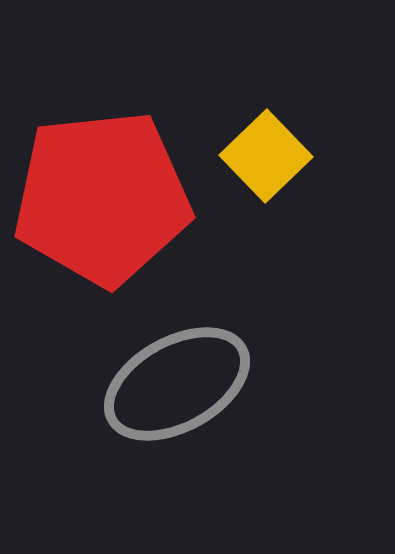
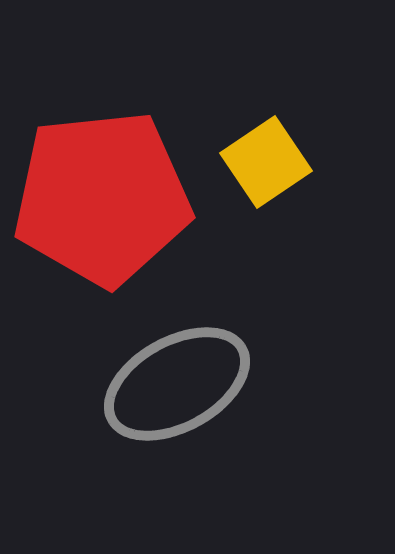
yellow square: moved 6 px down; rotated 10 degrees clockwise
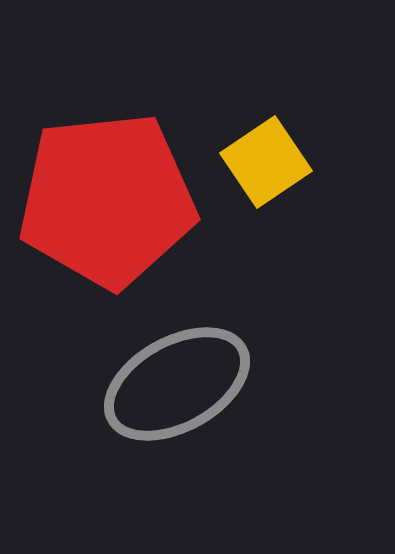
red pentagon: moved 5 px right, 2 px down
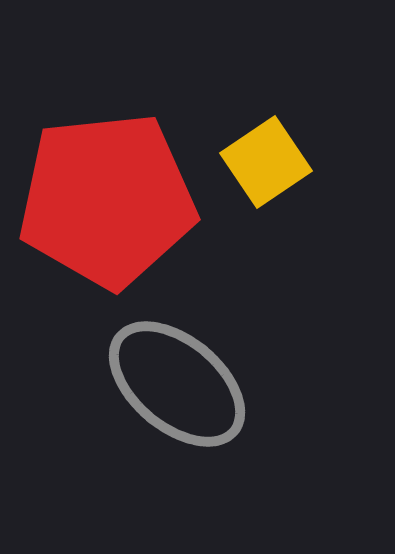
gray ellipse: rotated 69 degrees clockwise
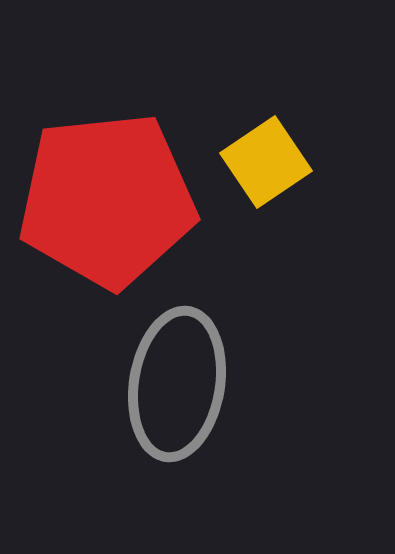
gray ellipse: rotated 59 degrees clockwise
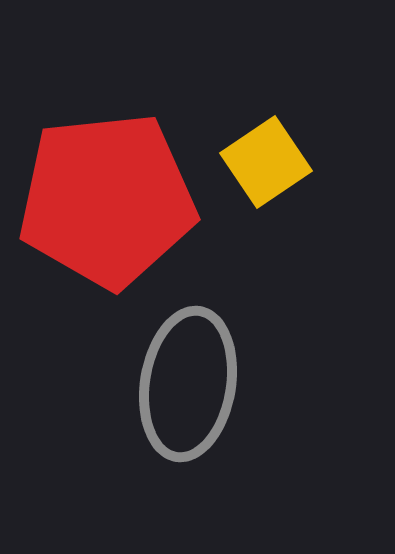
gray ellipse: moved 11 px right
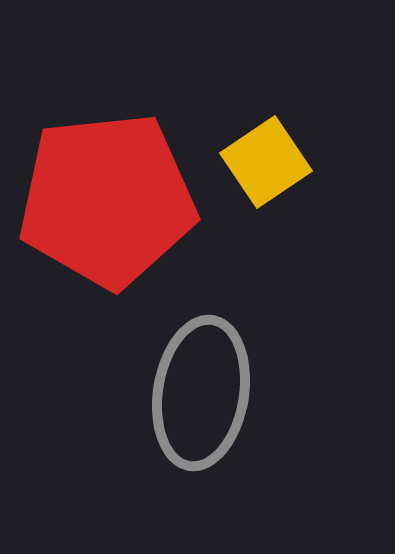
gray ellipse: moved 13 px right, 9 px down
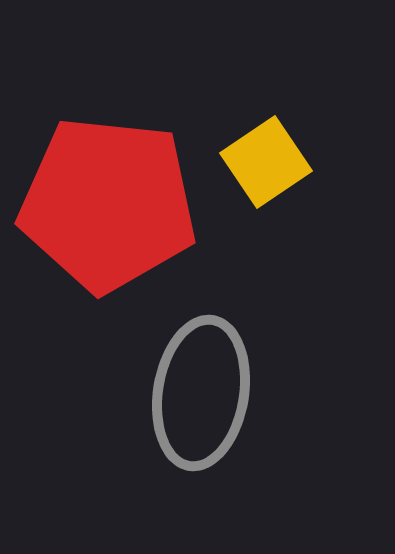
red pentagon: moved 1 px right, 4 px down; rotated 12 degrees clockwise
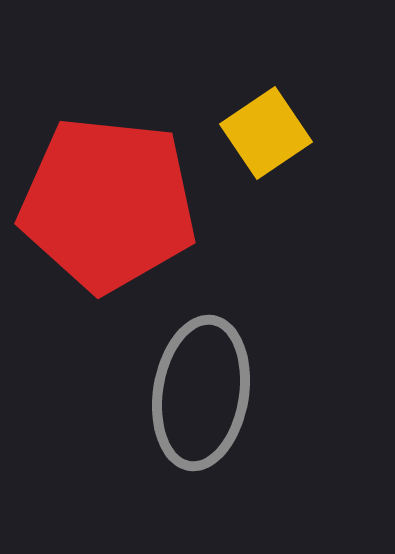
yellow square: moved 29 px up
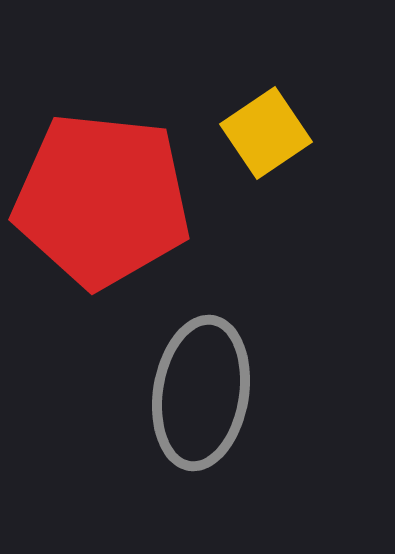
red pentagon: moved 6 px left, 4 px up
